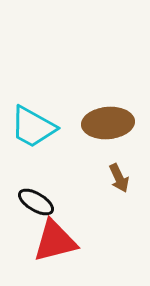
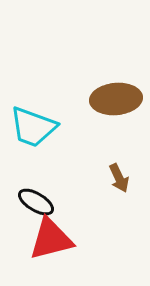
brown ellipse: moved 8 px right, 24 px up
cyan trapezoid: rotated 9 degrees counterclockwise
red triangle: moved 4 px left, 2 px up
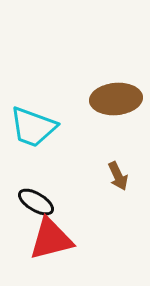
brown arrow: moved 1 px left, 2 px up
